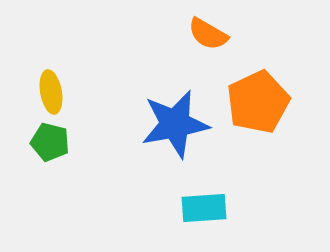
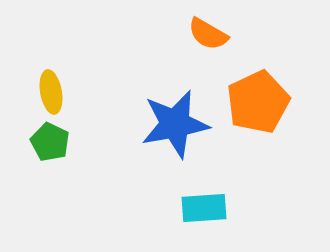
green pentagon: rotated 12 degrees clockwise
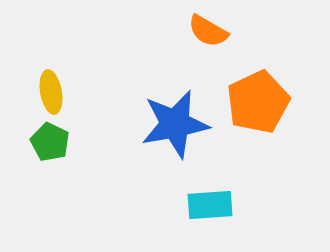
orange semicircle: moved 3 px up
cyan rectangle: moved 6 px right, 3 px up
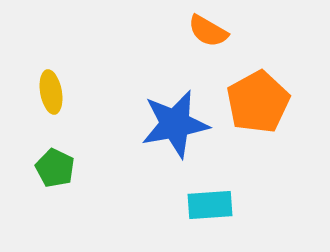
orange pentagon: rotated 4 degrees counterclockwise
green pentagon: moved 5 px right, 26 px down
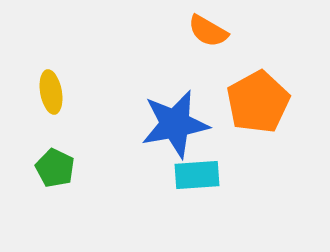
cyan rectangle: moved 13 px left, 30 px up
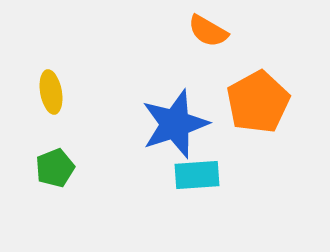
blue star: rotated 8 degrees counterclockwise
green pentagon: rotated 24 degrees clockwise
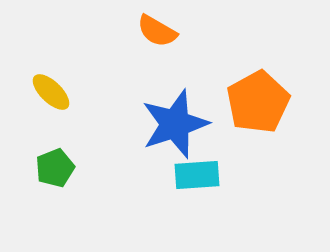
orange semicircle: moved 51 px left
yellow ellipse: rotated 36 degrees counterclockwise
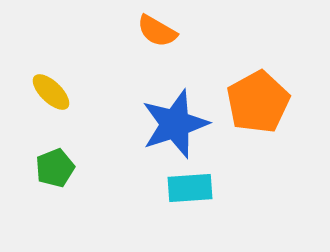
cyan rectangle: moved 7 px left, 13 px down
